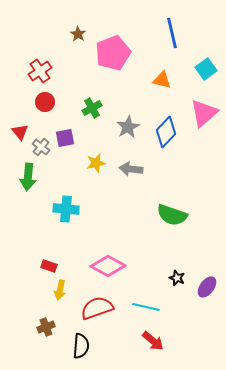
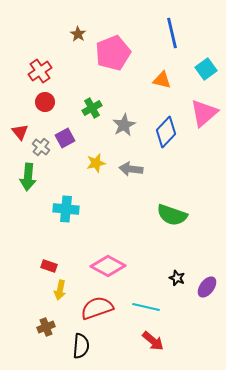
gray star: moved 4 px left, 2 px up
purple square: rotated 18 degrees counterclockwise
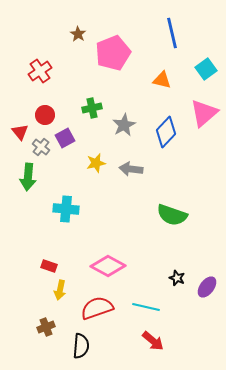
red circle: moved 13 px down
green cross: rotated 18 degrees clockwise
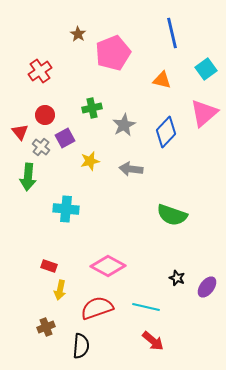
yellow star: moved 6 px left, 2 px up
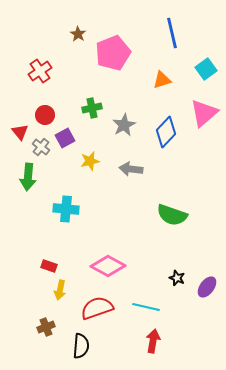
orange triangle: rotated 30 degrees counterclockwise
red arrow: rotated 120 degrees counterclockwise
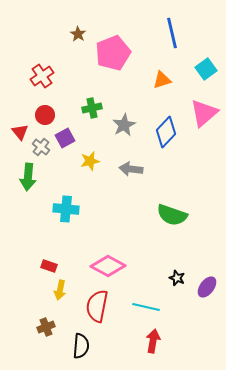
red cross: moved 2 px right, 5 px down
red semicircle: moved 2 px up; rotated 60 degrees counterclockwise
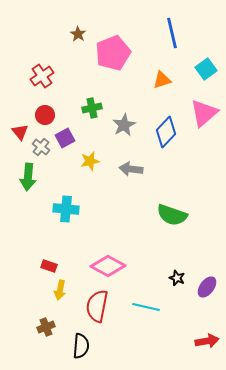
red arrow: moved 54 px right; rotated 70 degrees clockwise
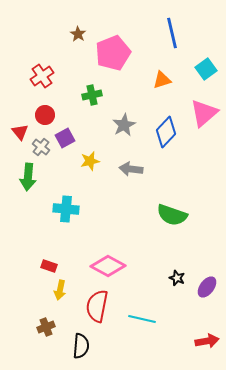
green cross: moved 13 px up
cyan line: moved 4 px left, 12 px down
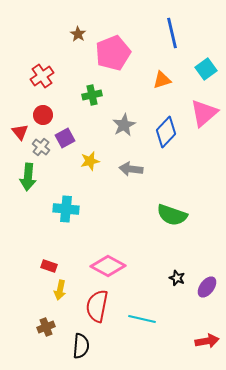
red circle: moved 2 px left
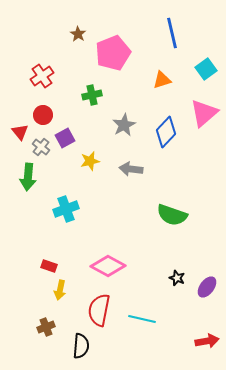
cyan cross: rotated 25 degrees counterclockwise
red semicircle: moved 2 px right, 4 px down
